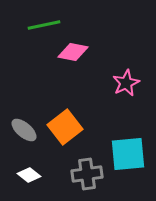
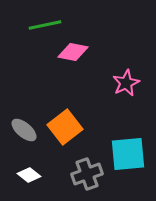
green line: moved 1 px right
gray cross: rotated 12 degrees counterclockwise
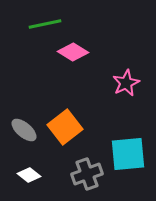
green line: moved 1 px up
pink diamond: rotated 20 degrees clockwise
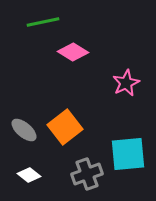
green line: moved 2 px left, 2 px up
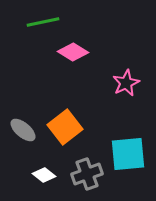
gray ellipse: moved 1 px left
white diamond: moved 15 px right
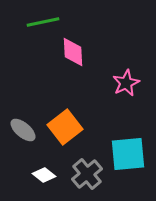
pink diamond: rotated 56 degrees clockwise
gray cross: rotated 20 degrees counterclockwise
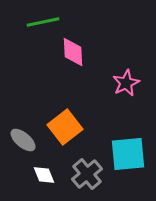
gray ellipse: moved 10 px down
white diamond: rotated 30 degrees clockwise
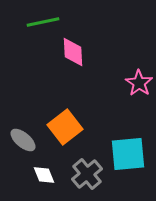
pink star: moved 13 px right; rotated 12 degrees counterclockwise
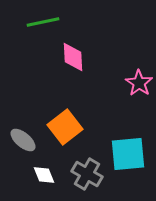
pink diamond: moved 5 px down
gray cross: rotated 20 degrees counterclockwise
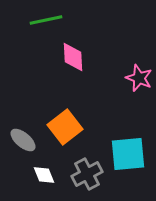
green line: moved 3 px right, 2 px up
pink star: moved 5 px up; rotated 12 degrees counterclockwise
gray cross: rotated 32 degrees clockwise
